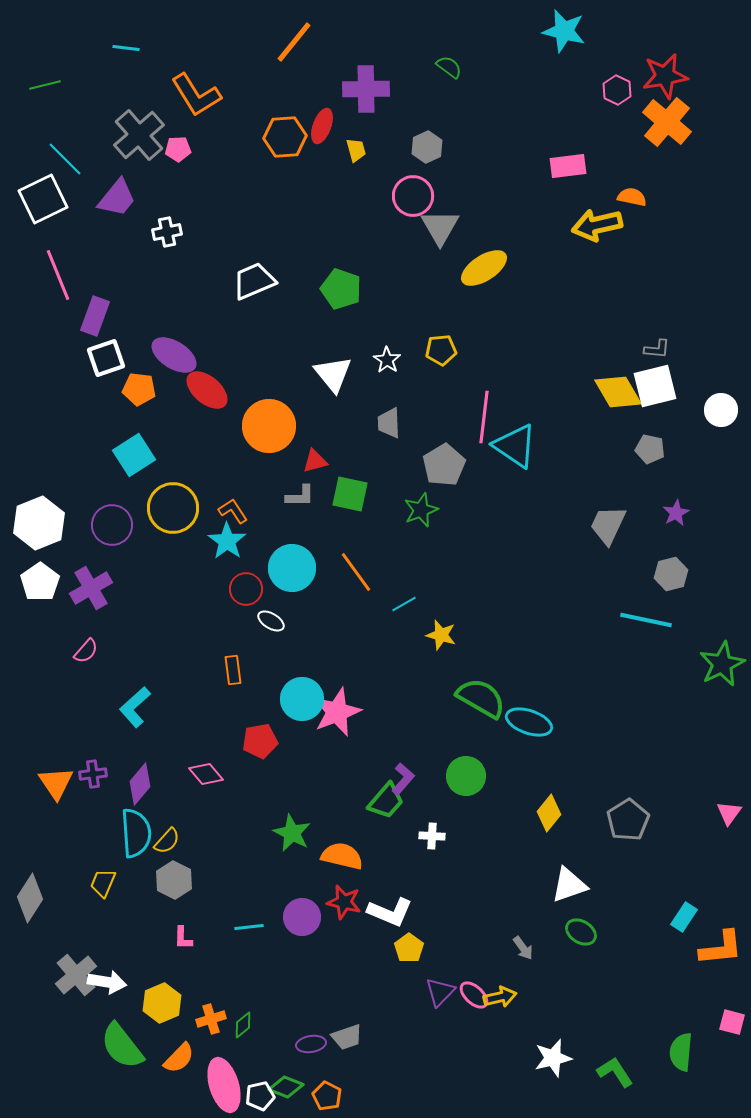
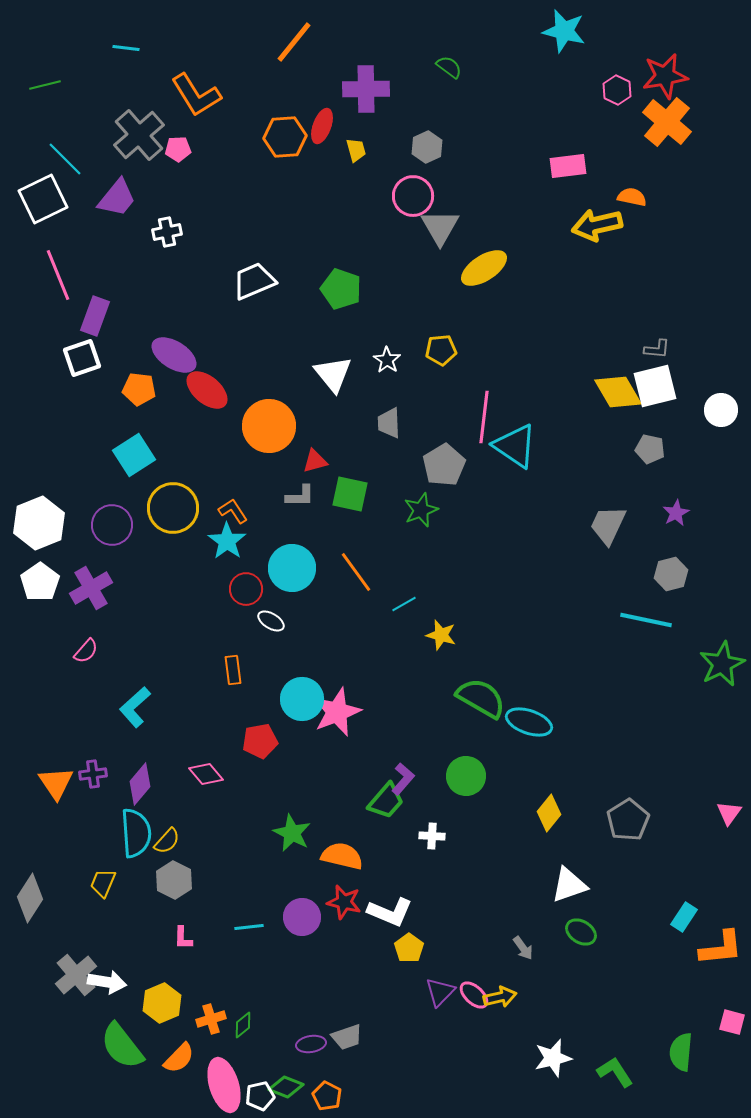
white square at (106, 358): moved 24 px left
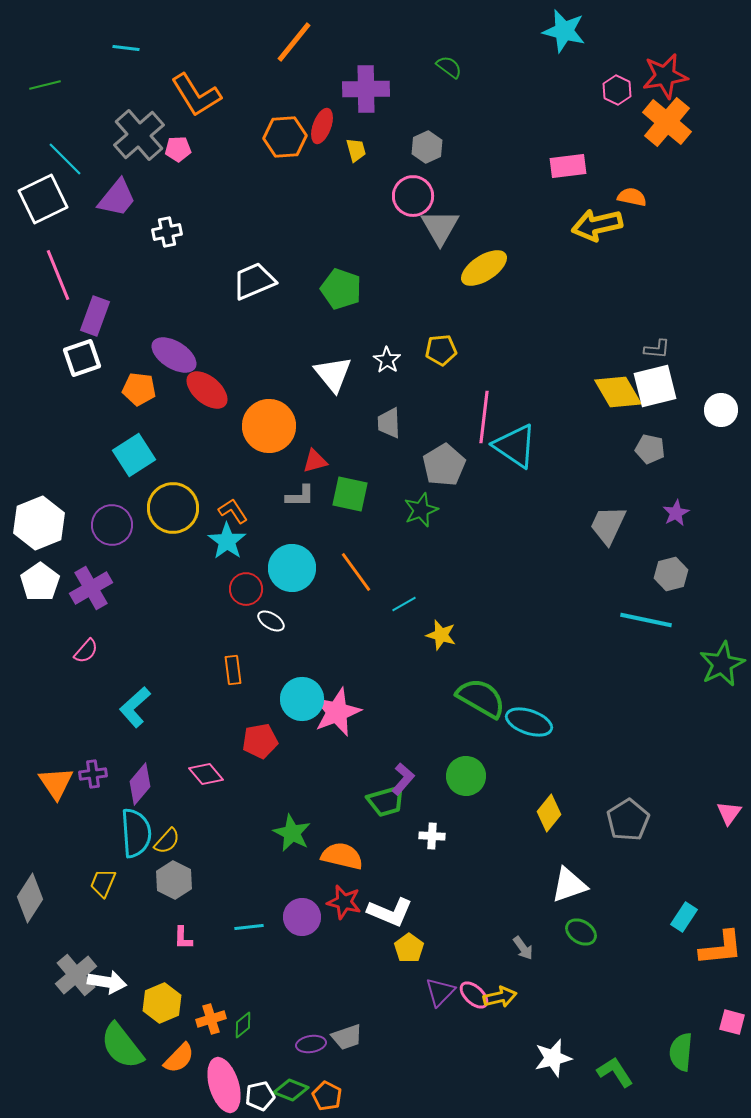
green trapezoid at (386, 801): rotated 33 degrees clockwise
green diamond at (286, 1087): moved 5 px right, 3 px down
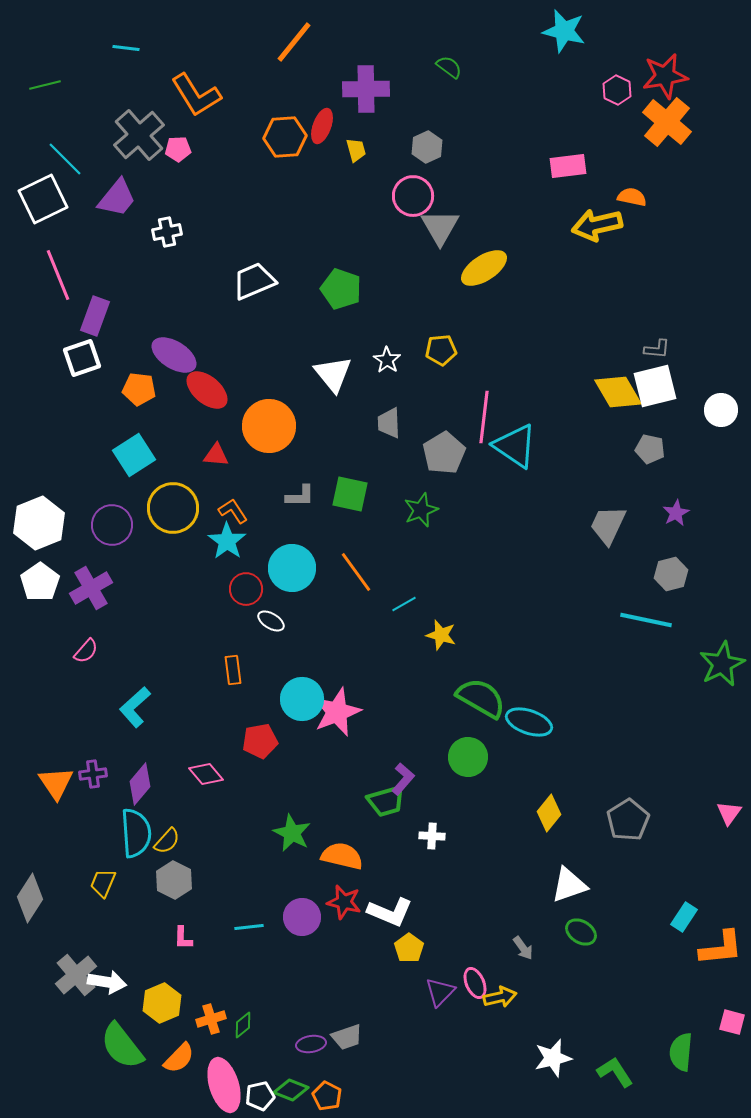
red triangle at (315, 461): moved 99 px left, 6 px up; rotated 20 degrees clockwise
gray pentagon at (444, 465): moved 12 px up
green circle at (466, 776): moved 2 px right, 19 px up
pink ellipse at (474, 995): moved 1 px right, 12 px up; rotated 24 degrees clockwise
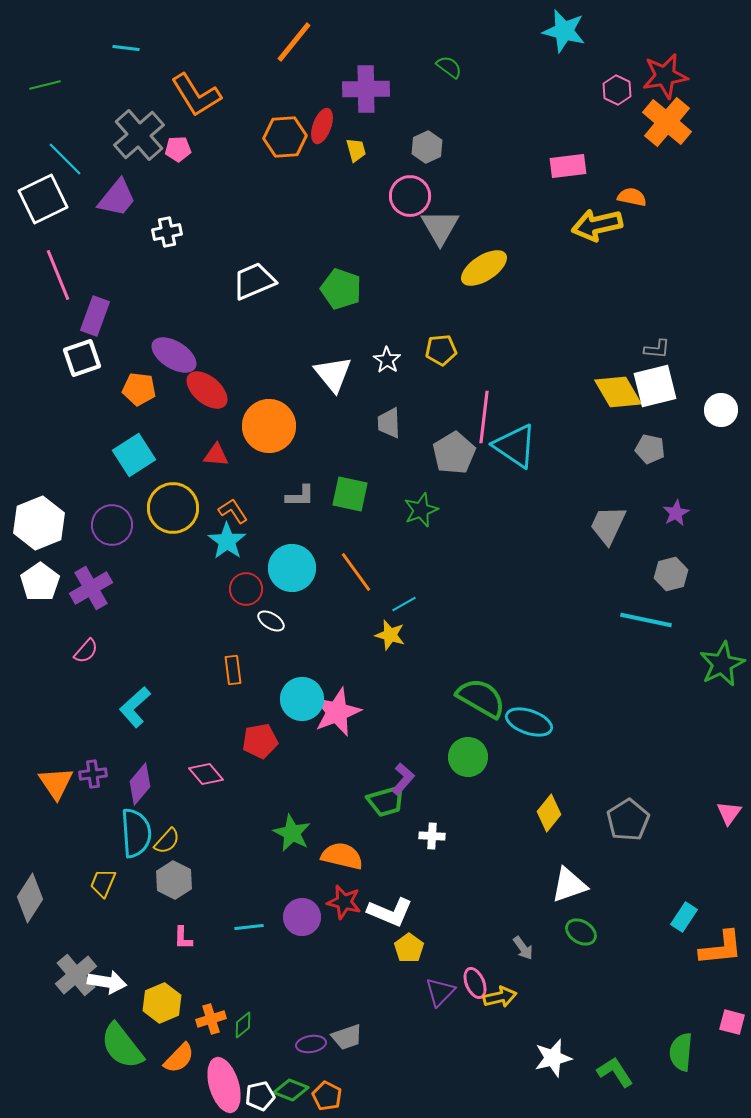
pink circle at (413, 196): moved 3 px left
gray pentagon at (444, 453): moved 10 px right
yellow star at (441, 635): moved 51 px left
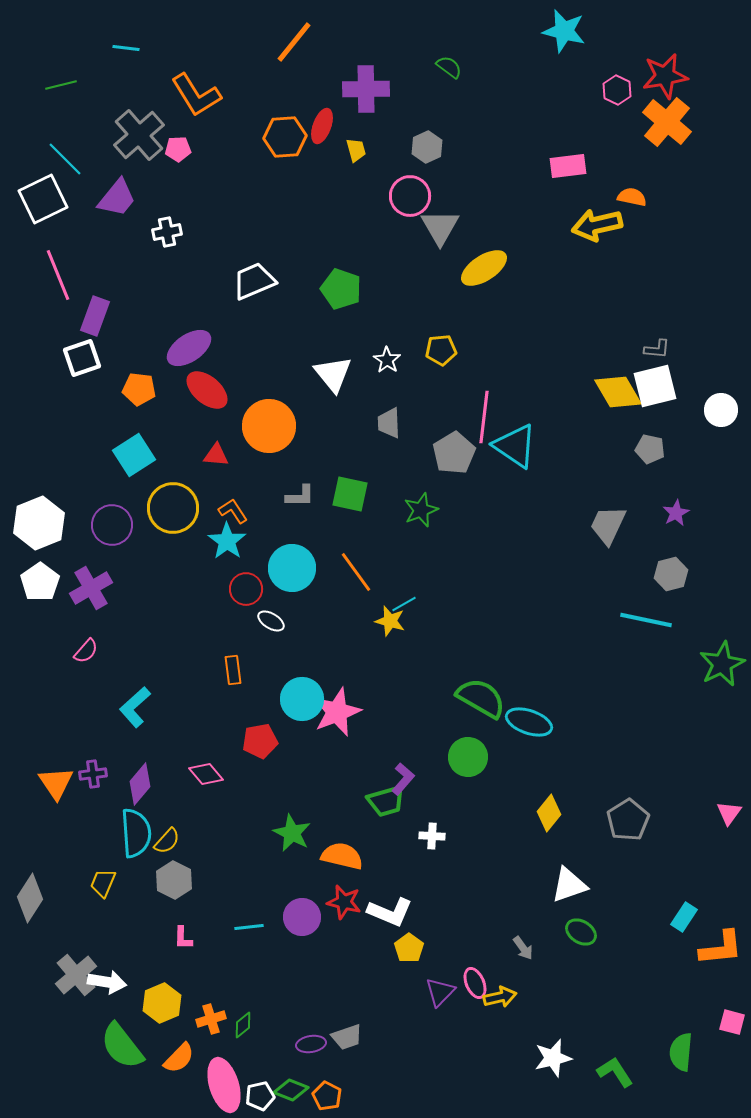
green line at (45, 85): moved 16 px right
purple ellipse at (174, 355): moved 15 px right, 7 px up; rotated 66 degrees counterclockwise
yellow star at (390, 635): moved 14 px up
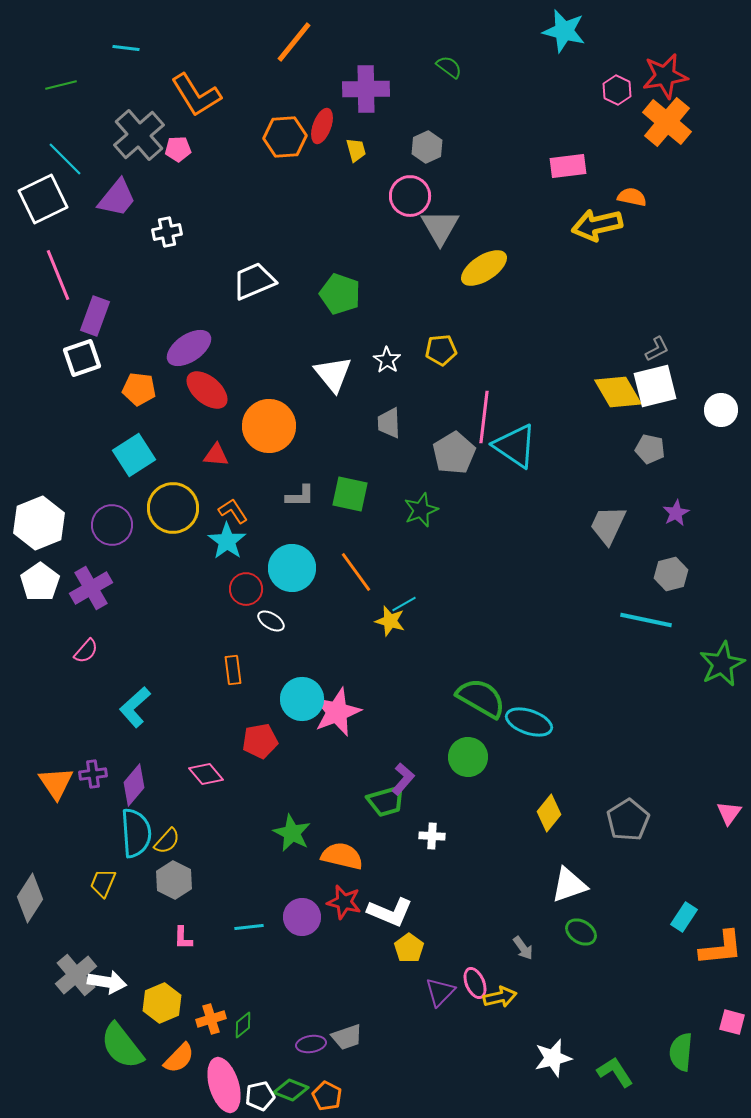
green pentagon at (341, 289): moved 1 px left, 5 px down
gray L-shape at (657, 349): rotated 32 degrees counterclockwise
purple diamond at (140, 784): moved 6 px left, 1 px down
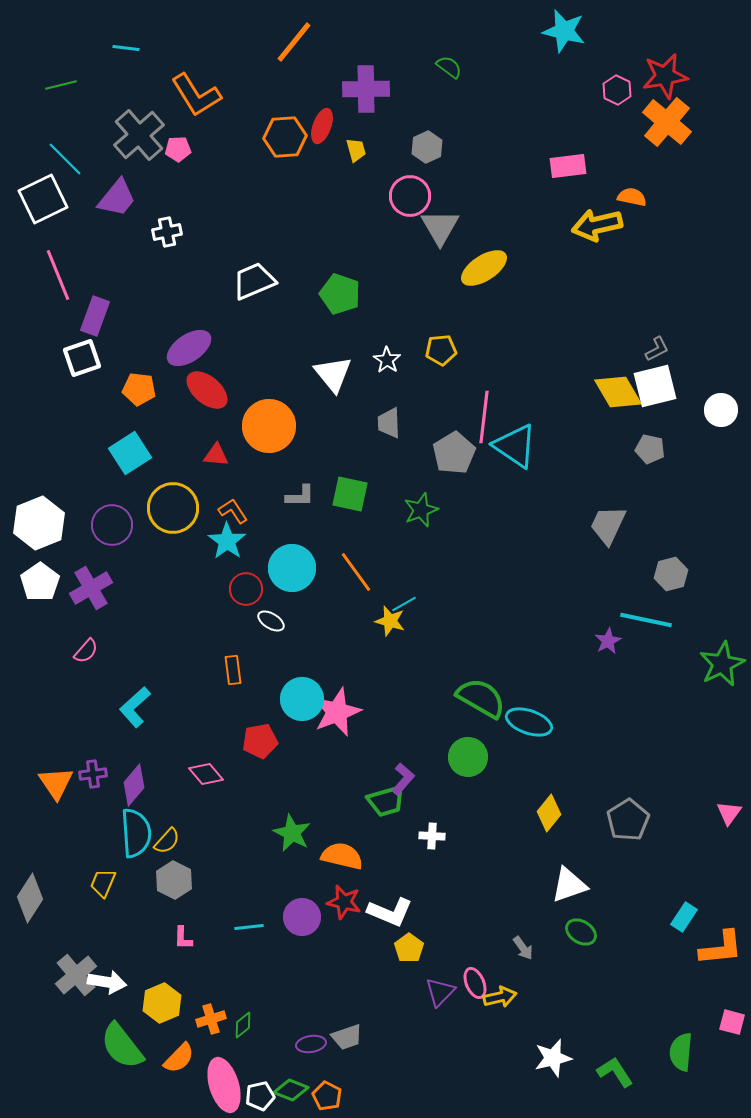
cyan square at (134, 455): moved 4 px left, 2 px up
purple star at (676, 513): moved 68 px left, 128 px down
